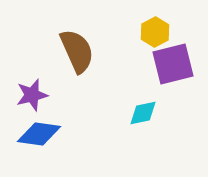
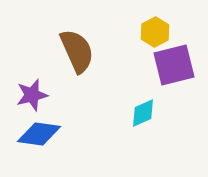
purple square: moved 1 px right, 1 px down
cyan diamond: rotated 12 degrees counterclockwise
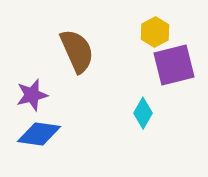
cyan diamond: rotated 36 degrees counterclockwise
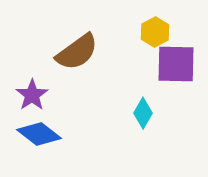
brown semicircle: moved 1 px down; rotated 78 degrees clockwise
purple square: moved 2 px right, 1 px up; rotated 15 degrees clockwise
purple star: rotated 20 degrees counterclockwise
blue diamond: rotated 30 degrees clockwise
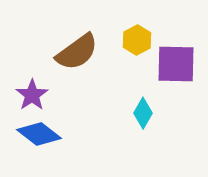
yellow hexagon: moved 18 px left, 8 px down
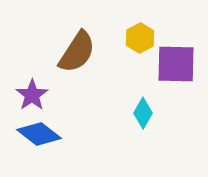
yellow hexagon: moved 3 px right, 2 px up
brown semicircle: rotated 21 degrees counterclockwise
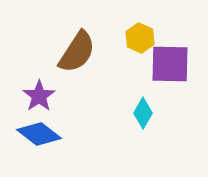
yellow hexagon: rotated 8 degrees counterclockwise
purple square: moved 6 px left
purple star: moved 7 px right, 1 px down
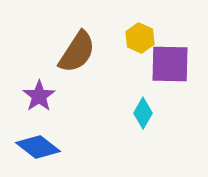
blue diamond: moved 1 px left, 13 px down
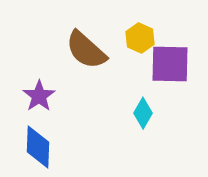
brown semicircle: moved 9 px right, 2 px up; rotated 99 degrees clockwise
blue diamond: rotated 54 degrees clockwise
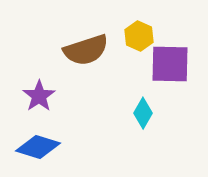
yellow hexagon: moved 1 px left, 2 px up
brown semicircle: rotated 60 degrees counterclockwise
blue diamond: rotated 75 degrees counterclockwise
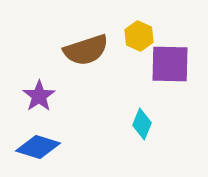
cyan diamond: moved 1 px left, 11 px down; rotated 8 degrees counterclockwise
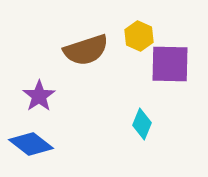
blue diamond: moved 7 px left, 3 px up; rotated 21 degrees clockwise
